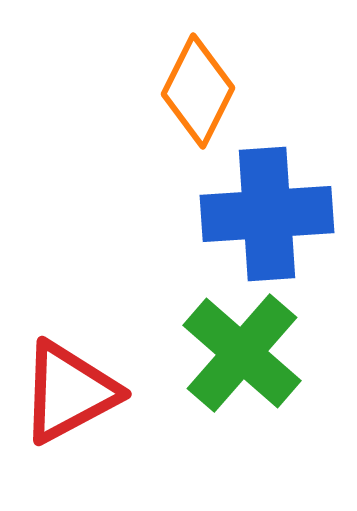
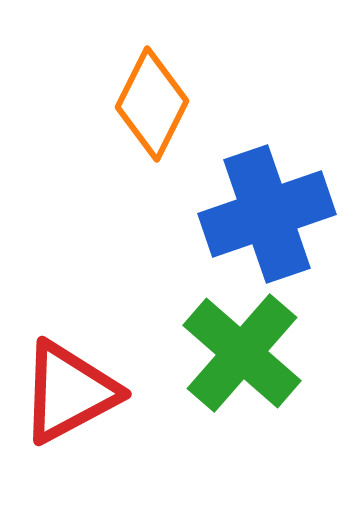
orange diamond: moved 46 px left, 13 px down
blue cross: rotated 15 degrees counterclockwise
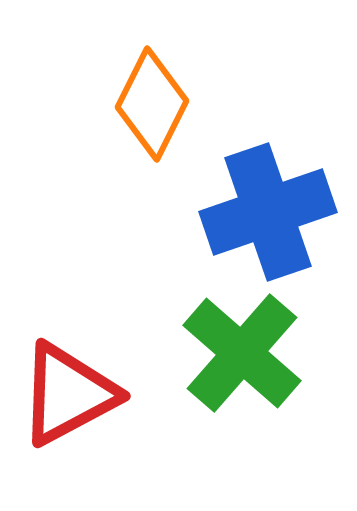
blue cross: moved 1 px right, 2 px up
red triangle: moved 1 px left, 2 px down
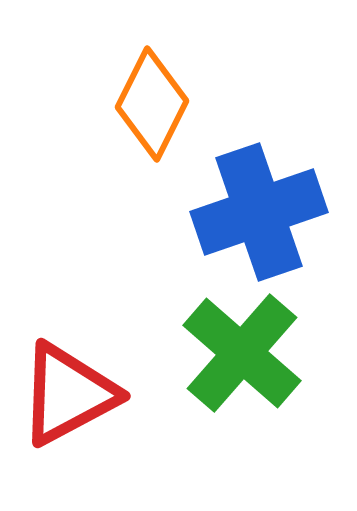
blue cross: moved 9 px left
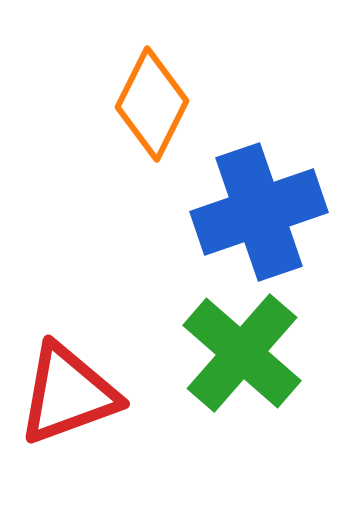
red triangle: rotated 8 degrees clockwise
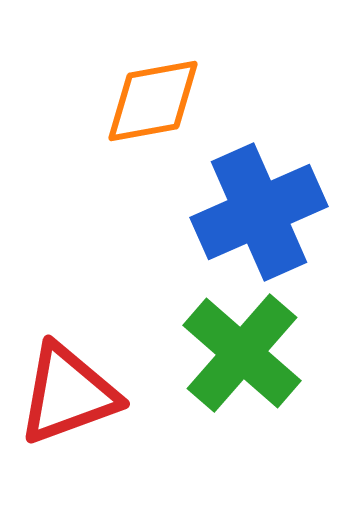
orange diamond: moved 1 px right, 3 px up; rotated 53 degrees clockwise
blue cross: rotated 5 degrees counterclockwise
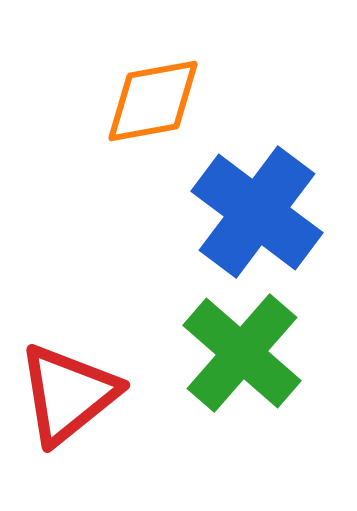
blue cross: moved 2 px left; rotated 29 degrees counterclockwise
red triangle: rotated 19 degrees counterclockwise
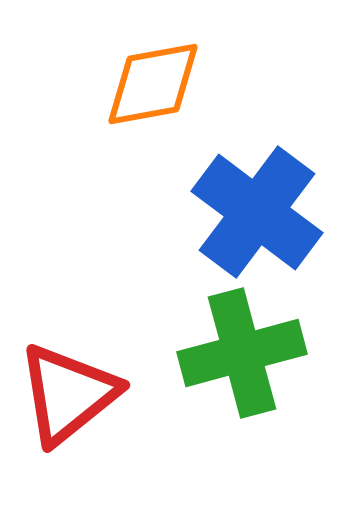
orange diamond: moved 17 px up
green cross: rotated 34 degrees clockwise
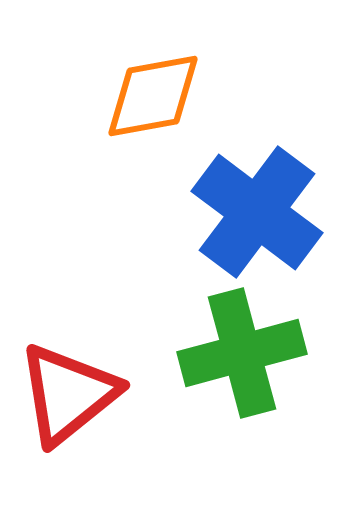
orange diamond: moved 12 px down
